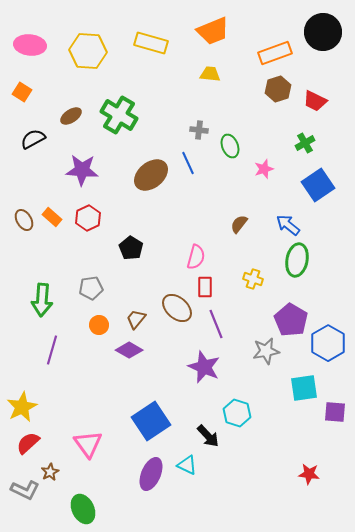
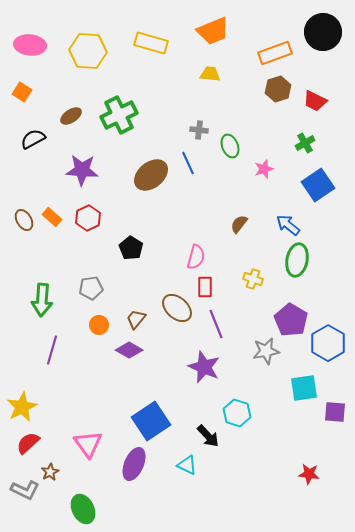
green cross at (119, 115): rotated 33 degrees clockwise
purple ellipse at (151, 474): moved 17 px left, 10 px up
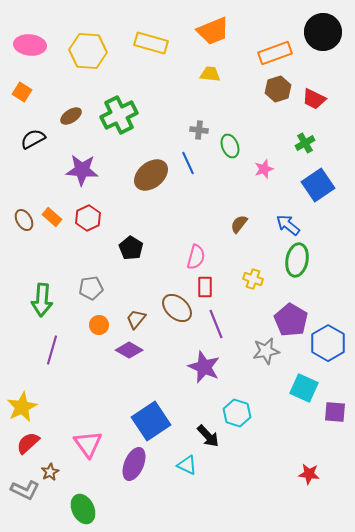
red trapezoid at (315, 101): moved 1 px left, 2 px up
cyan square at (304, 388): rotated 32 degrees clockwise
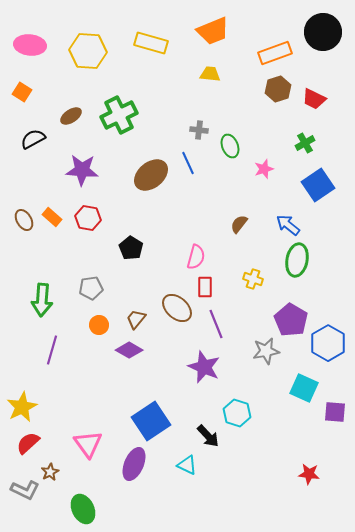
red hexagon at (88, 218): rotated 25 degrees counterclockwise
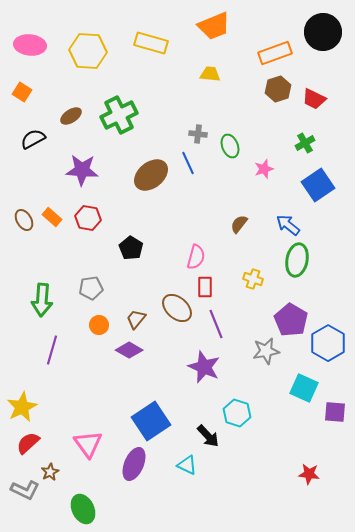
orange trapezoid at (213, 31): moved 1 px right, 5 px up
gray cross at (199, 130): moved 1 px left, 4 px down
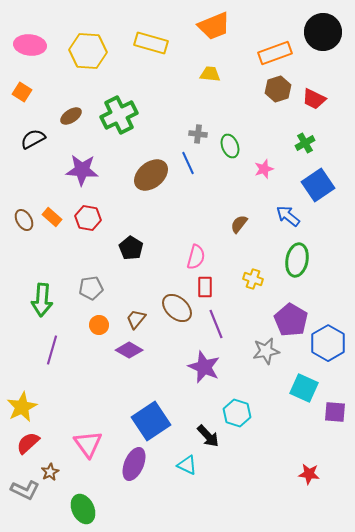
blue arrow at (288, 225): moved 9 px up
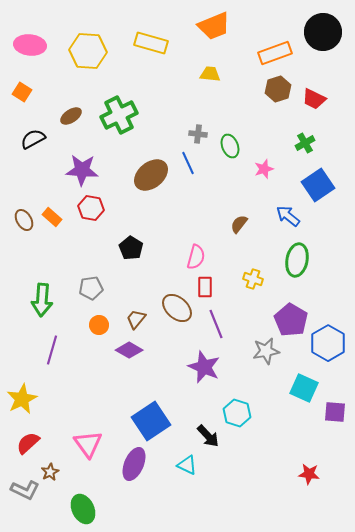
red hexagon at (88, 218): moved 3 px right, 10 px up
yellow star at (22, 407): moved 8 px up
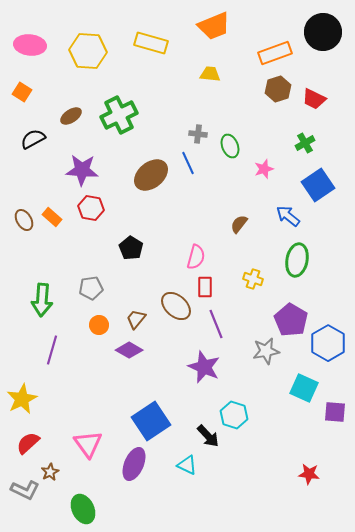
brown ellipse at (177, 308): moved 1 px left, 2 px up
cyan hexagon at (237, 413): moved 3 px left, 2 px down
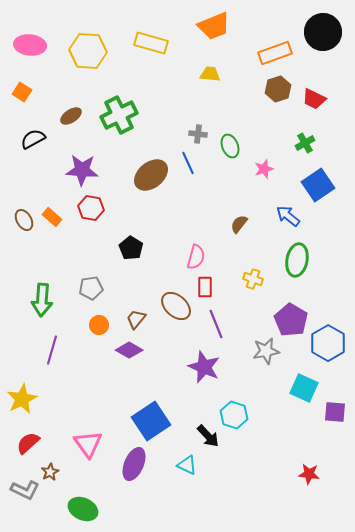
green ellipse at (83, 509): rotated 40 degrees counterclockwise
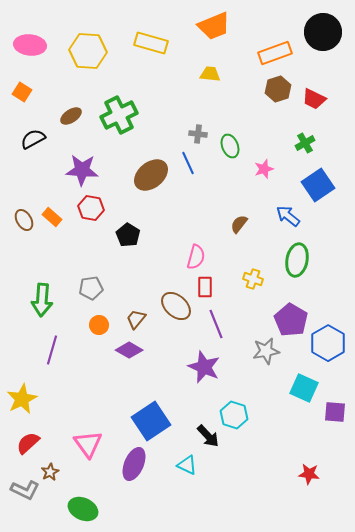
black pentagon at (131, 248): moved 3 px left, 13 px up
